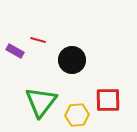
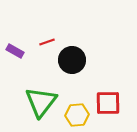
red line: moved 9 px right, 2 px down; rotated 35 degrees counterclockwise
red square: moved 3 px down
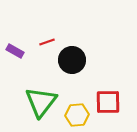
red square: moved 1 px up
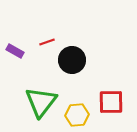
red square: moved 3 px right
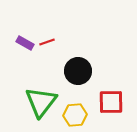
purple rectangle: moved 10 px right, 8 px up
black circle: moved 6 px right, 11 px down
yellow hexagon: moved 2 px left
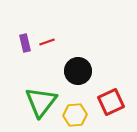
purple rectangle: rotated 48 degrees clockwise
red square: rotated 24 degrees counterclockwise
